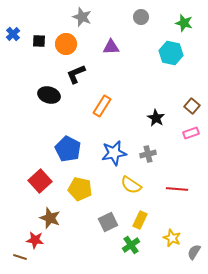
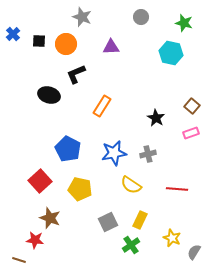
brown line: moved 1 px left, 3 px down
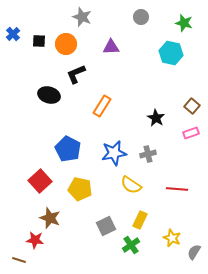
gray square: moved 2 px left, 4 px down
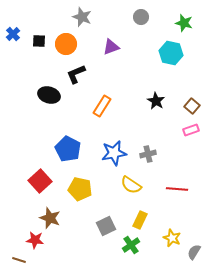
purple triangle: rotated 18 degrees counterclockwise
black star: moved 17 px up
pink rectangle: moved 3 px up
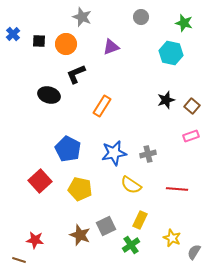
black star: moved 10 px right, 1 px up; rotated 24 degrees clockwise
pink rectangle: moved 6 px down
brown star: moved 30 px right, 17 px down
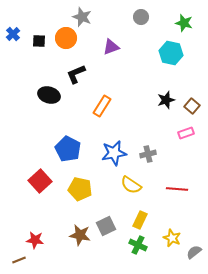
orange circle: moved 6 px up
pink rectangle: moved 5 px left, 3 px up
brown star: rotated 10 degrees counterclockwise
green cross: moved 7 px right; rotated 30 degrees counterclockwise
gray semicircle: rotated 21 degrees clockwise
brown line: rotated 40 degrees counterclockwise
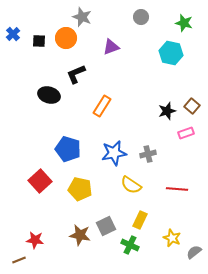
black star: moved 1 px right, 11 px down
blue pentagon: rotated 10 degrees counterclockwise
green cross: moved 8 px left
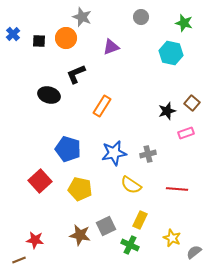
brown square: moved 3 px up
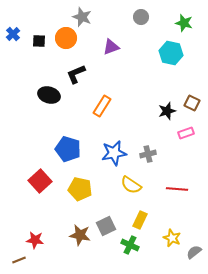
brown square: rotated 14 degrees counterclockwise
